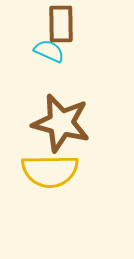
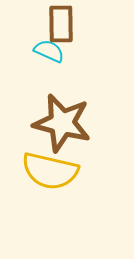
brown star: moved 1 px right
yellow semicircle: rotated 14 degrees clockwise
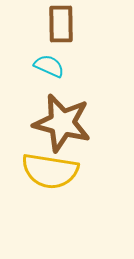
cyan semicircle: moved 15 px down
yellow semicircle: rotated 4 degrees counterclockwise
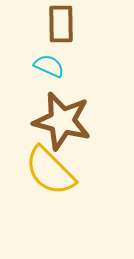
brown star: moved 2 px up
yellow semicircle: rotated 36 degrees clockwise
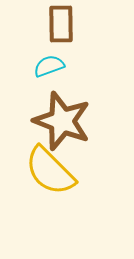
cyan semicircle: rotated 44 degrees counterclockwise
brown star: rotated 6 degrees clockwise
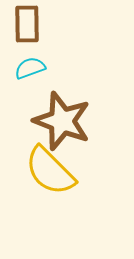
brown rectangle: moved 34 px left
cyan semicircle: moved 19 px left, 2 px down
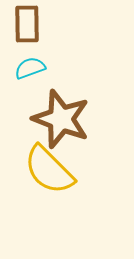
brown star: moved 1 px left, 2 px up
yellow semicircle: moved 1 px left, 1 px up
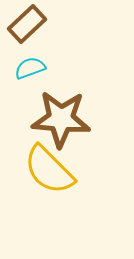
brown rectangle: rotated 48 degrees clockwise
brown star: rotated 16 degrees counterclockwise
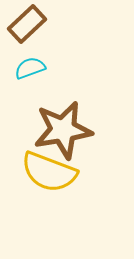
brown star: moved 2 px right, 11 px down; rotated 14 degrees counterclockwise
yellow semicircle: moved 2 px down; rotated 24 degrees counterclockwise
